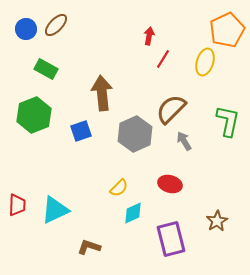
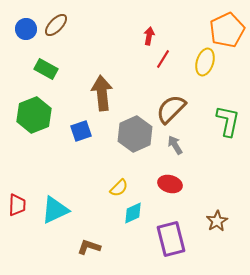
gray arrow: moved 9 px left, 4 px down
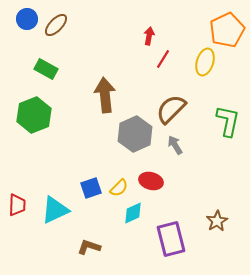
blue circle: moved 1 px right, 10 px up
brown arrow: moved 3 px right, 2 px down
blue square: moved 10 px right, 57 px down
red ellipse: moved 19 px left, 3 px up
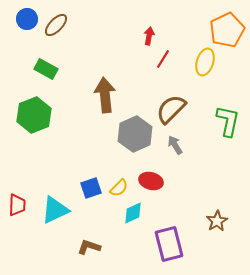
purple rectangle: moved 2 px left, 5 px down
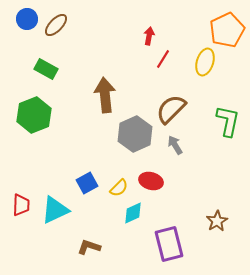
blue square: moved 4 px left, 5 px up; rotated 10 degrees counterclockwise
red trapezoid: moved 4 px right
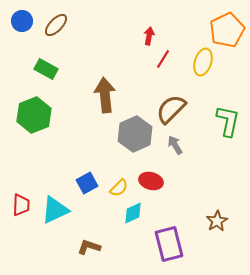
blue circle: moved 5 px left, 2 px down
yellow ellipse: moved 2 px left
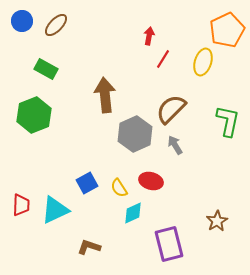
yellow semicircle: rotated 102 degrees clockwise
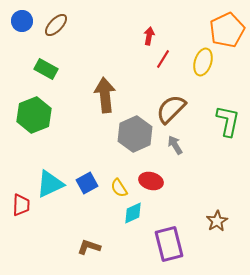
cyan triangle: moved 5 px left, 26 px up
